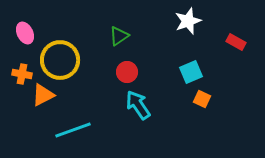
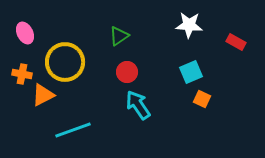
white star: moved 1 px right, 4 px down; rotated 24 degrees clockwise
yellow circle: moved 5 px right, 2 px down
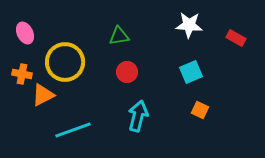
green triangle: rotated 25 degrees clockwise
red rectangle: moved 4 px up
orange square: moved 2 px left, 11 px down
cyan arrow: moved 11 px down; rotated 48 degrees clockwise
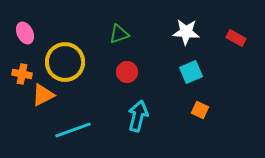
white star: moved 3 px left, 7 px down
green triangle: moved 2 px up; rotated 10 degrees counterclockwise
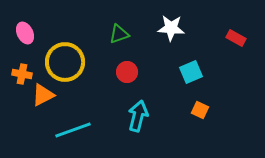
white star: moved 15 px left, 4 px up
